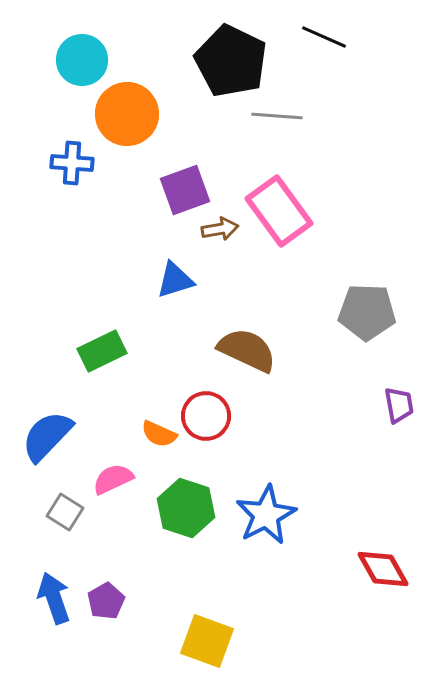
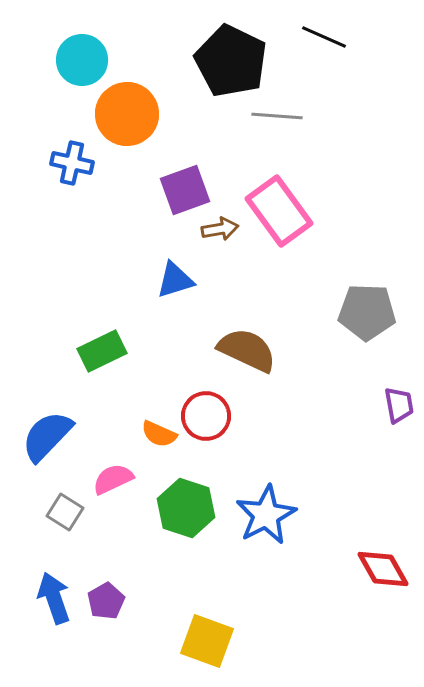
blue cross: rotated 9 degrees clockwise
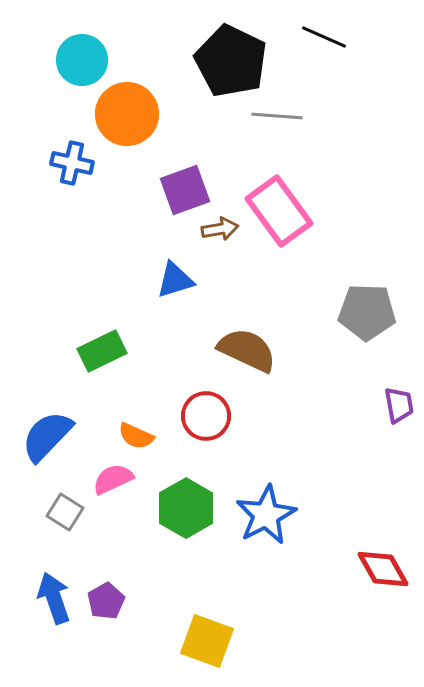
orange semicircle: moved 23 px left, 2 px down
green hexagon: rotated 12 degrees clockwise
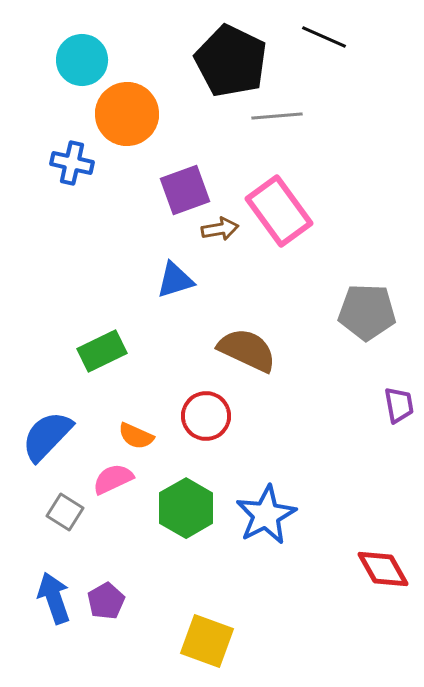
gray line: rotated 9 degrees counterclockwise
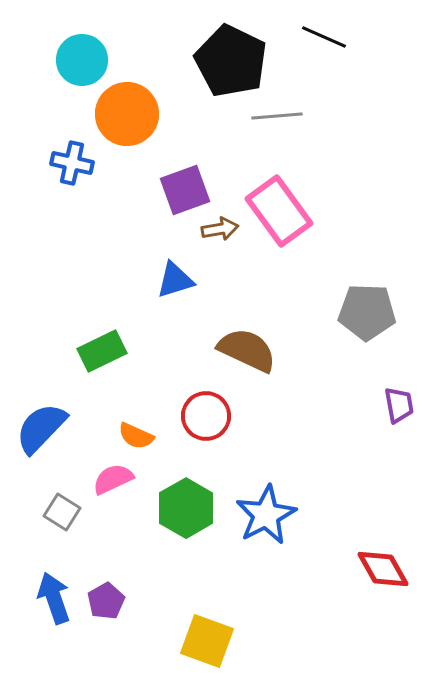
blue semicircle: moved 6 px left, 8 px up
gray square: moved 3 px left
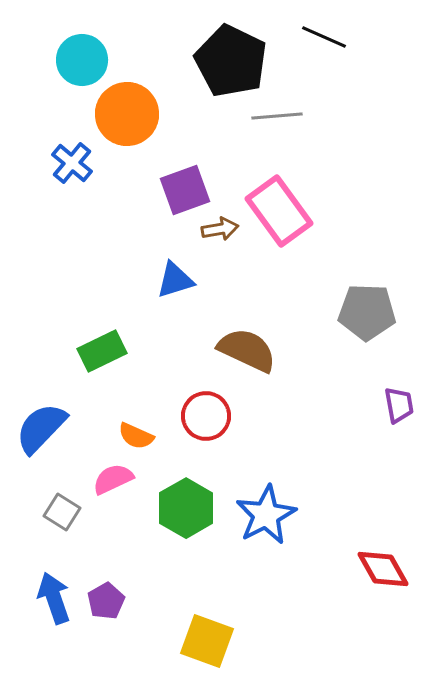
blue cross: rotated 27 degrees clockwise
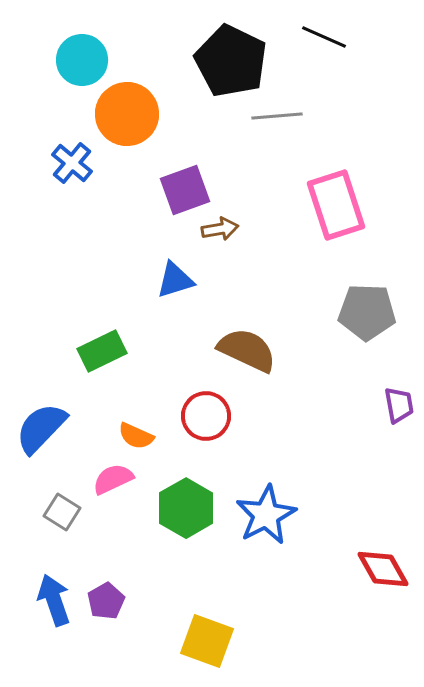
pink rectangle: moved 57 px right, 6 px up; rotated 18 degrees clockwise
blue arrow: moved 2 px down
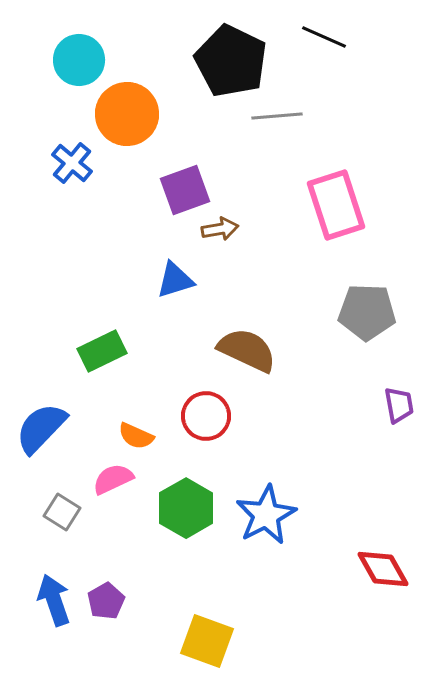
cyan circle: moved 3 px left
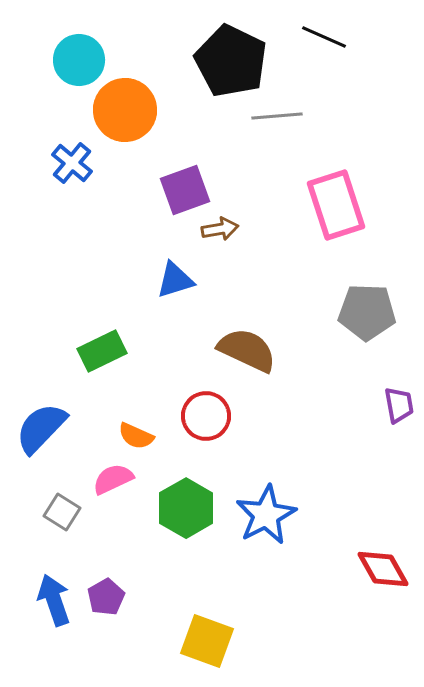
orange circle: moved 2 px left, 4 px up
purple pentagon: moved 4 px up
